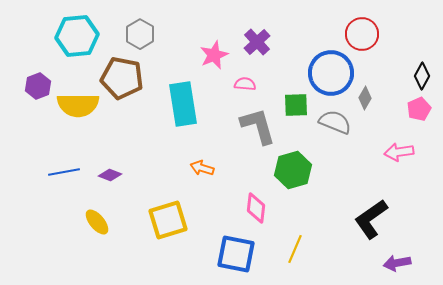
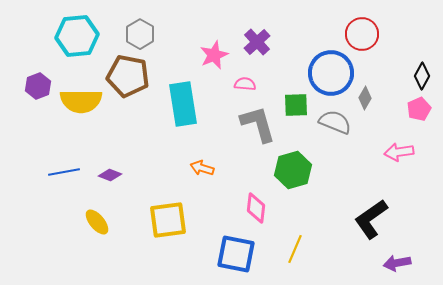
brown pentagon: moved 6 px right, 2 px up
yellow semicircle: moved 3 px right, 4 px up
gray L-shape: moved 2 px up
yellow square: rotated 9 degrees clockwise
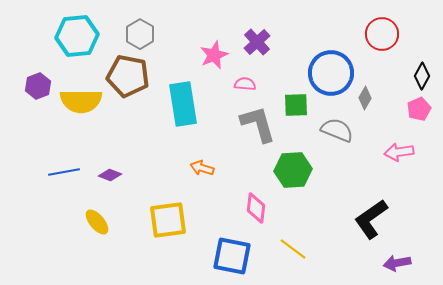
red circle: moved 20 px right
gray semicircle: moved 2 px right, 8 px down
green hexagon: rotated 12 degrees clockwise
yellow line: moved 2 px left; rotated 76 degrees counterclockwise
blue square: moved 4 px left, 2 px down
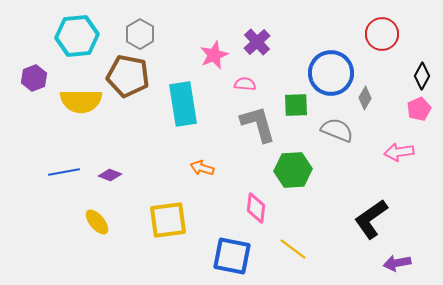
purple hexagon: moved 4 px left, 8 px up
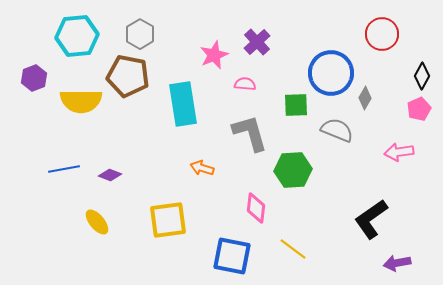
gray L-shape: moved 8 px left, 9 px down
blue line: moved 3 px up
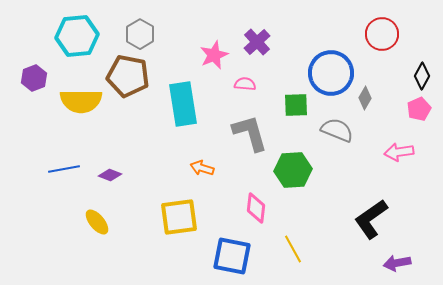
yellow square: moved 11 px right, 3 px up
yellow line: rotated 24 degrees clockwise
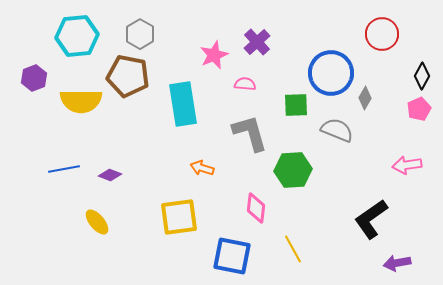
pink arrow: moved 8 px right, 13 px down
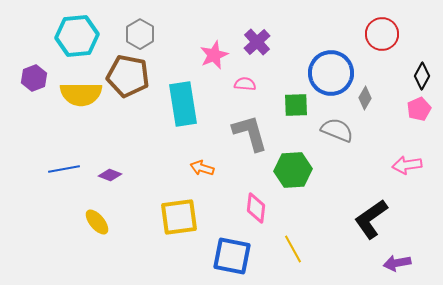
yellow semicircle: moved 7 px up
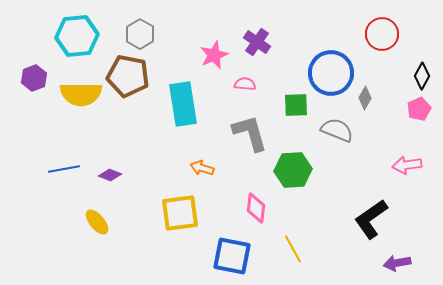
purple cross: rotated 12 degrees counterclockwise
yellow square: moved 1 px right, 4 px up
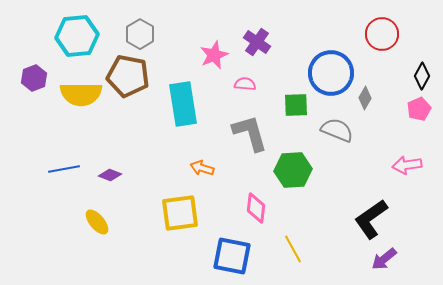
purple arrow: moved 13 px left, 4 px up; rotated 28 degrees counterclockwise
